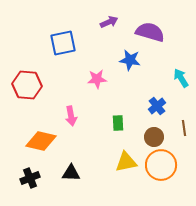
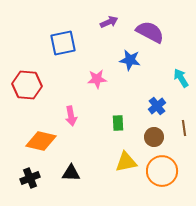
purple semicircle: rotated 12 degrees clockwise
orange circle: moved 1 px right, 6 px down
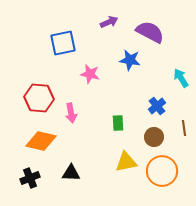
pink star: moved 7 px left, 5 px up; rotated 18 degrees clockwise
red hexagon: moved 12 px right, 13 px down
pink arrow: moved 3 px up
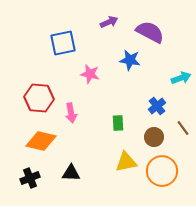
cyan arrow: rotated 102 degrees clockwise
brown line: moved 1 px left; rotated 28 degrees counterclockwise
